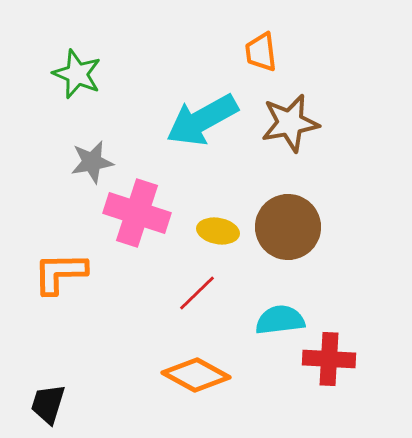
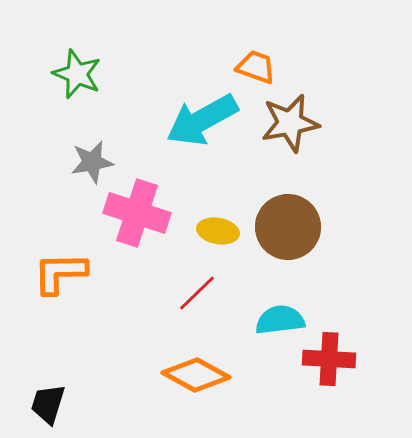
orange trapezoid: moved 5 px left, 15 px down; rotated 117 degrees clockwise
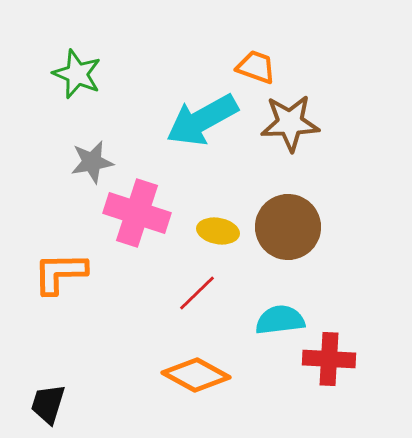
brown star: rotated 8 degrees clockwise
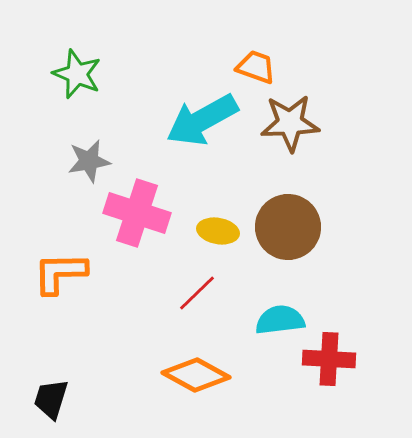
gray star: moved 3 px left, 1 px up
black trapezoid: moved 3 px right, 5 px up
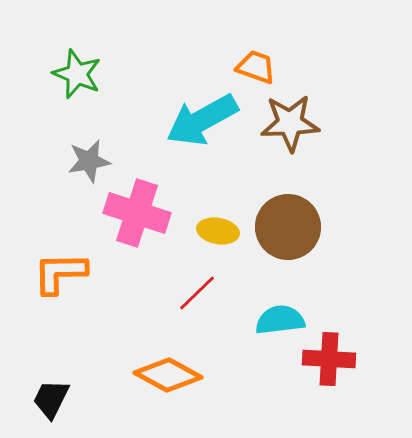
orange diamond: moved 28 px left
black trapezoid: rotated 9 degrees clockwise
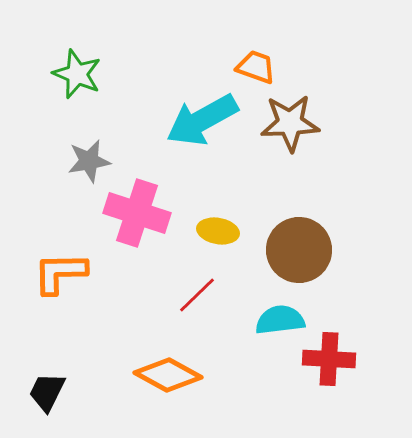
brown circle: moved 11 px right, 23 px down
red line: moved 2 px down
black trapezoid: moved 4 px left, 7 px up
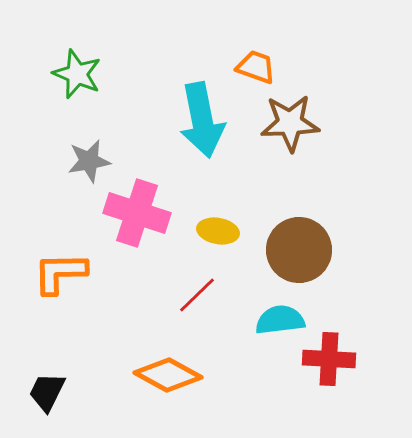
cyan arrow: rotated 72 degrees counterclockwise
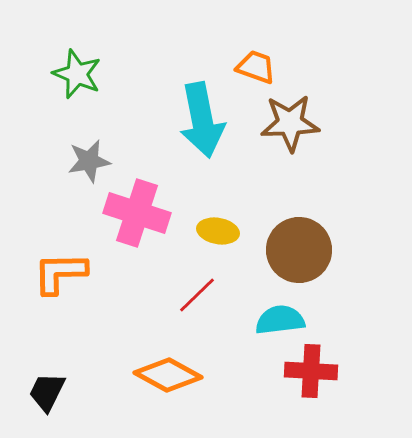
red cross: moved 18 px left, 12 px down
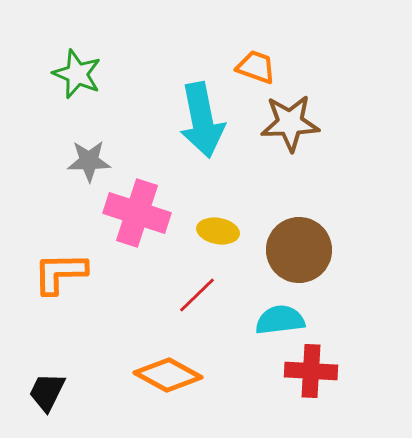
gray star: rotated 9 degrees clockwise
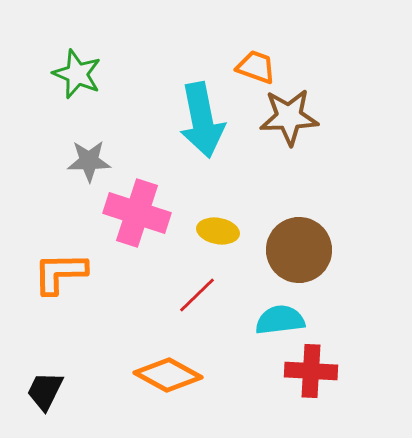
brown star: moved 1 px left, 6 px up
black trapezoid: moved 2 px left, 1 px up
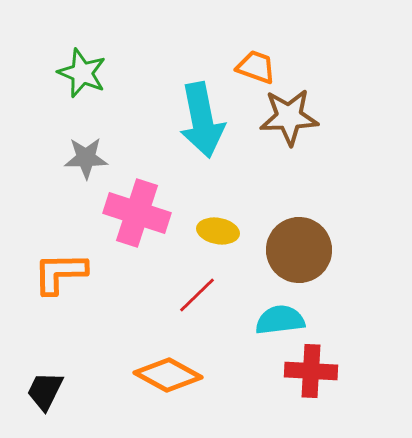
green star: moved 5 px right, 1 px up
gray star: moved 3 px left, 3 px up
